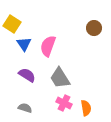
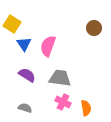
gray trapezoid: rotated 130 degrees clockwise
pink cross: moved 1 px left, 1 px up
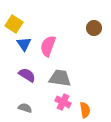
yellow square: moved 2 px right
orange semicircle: moved 1 px left, 2 px down
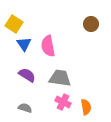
brown circle: moved 3 px left, 4 px up
pink semicircle: rotated 30 degrees counterclockwise
orange semicircle: moved 1 px right, 3 px up
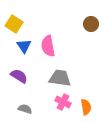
blue triangle: moved 2 px down
purple semicircle: moved 8 px left, 1 px down
gray semicircle: moved 1 px down
